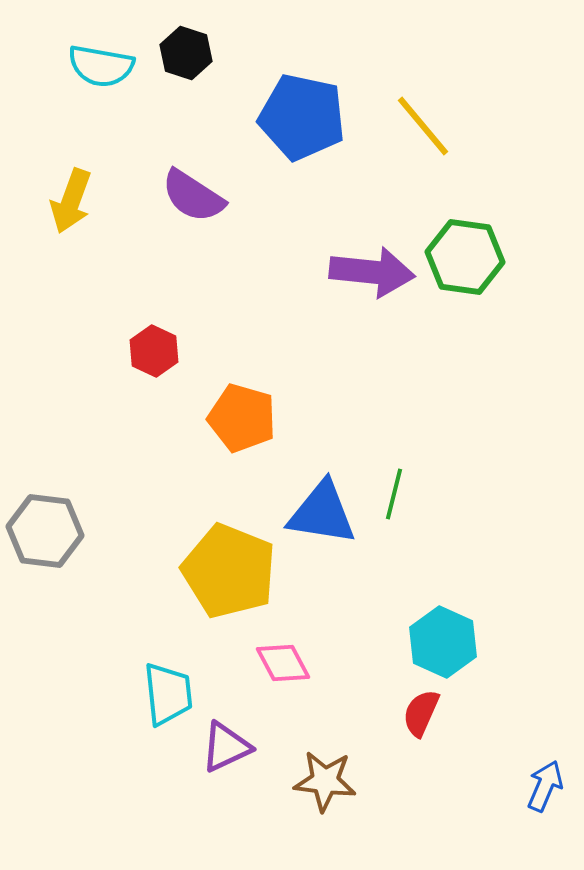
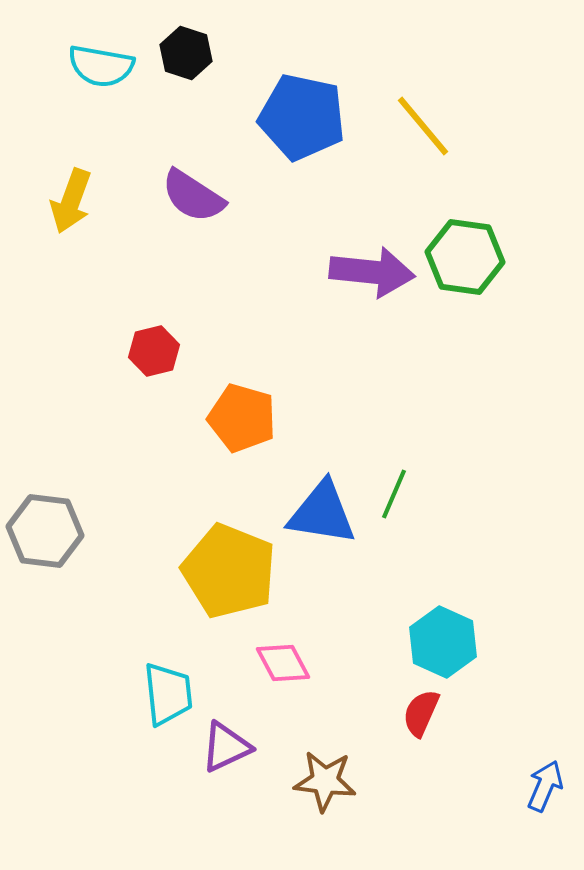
red hexagon: rotated 21 degrees clockwise
green line: rotated 9 degrees clockwise
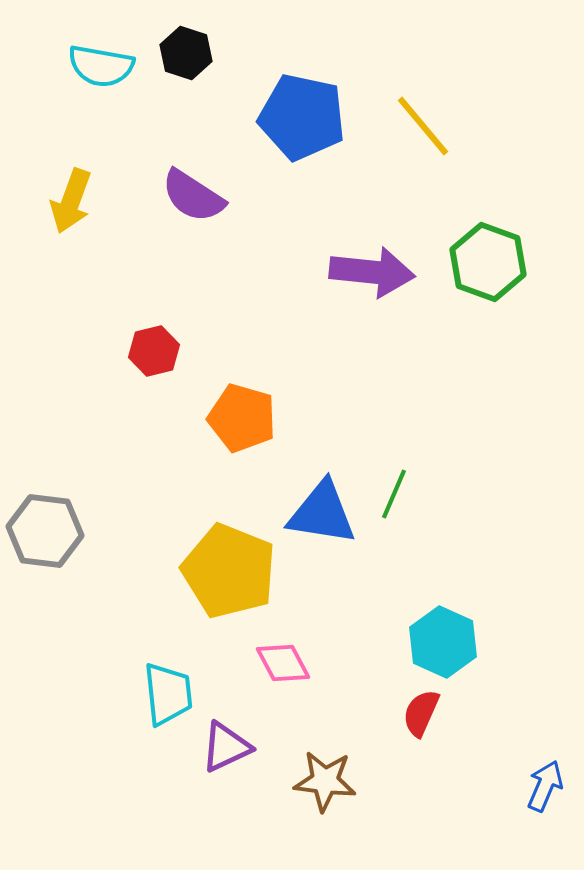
green hexagon: moved 23 px right, 5 px down; rotated 12 degrees clockwise
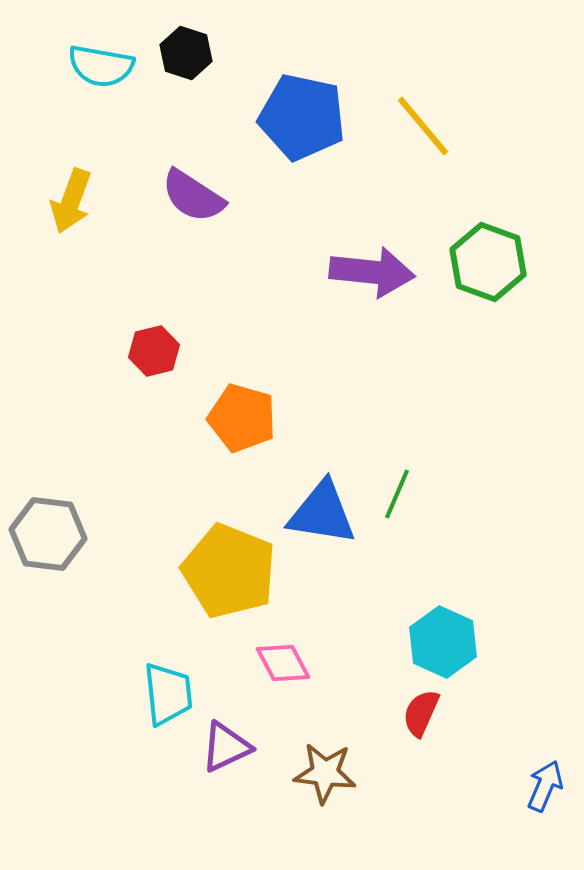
green line: moved 3 px right
gray hexagon: moved 3 px right, 3 px down
brown star: moved 8 px up
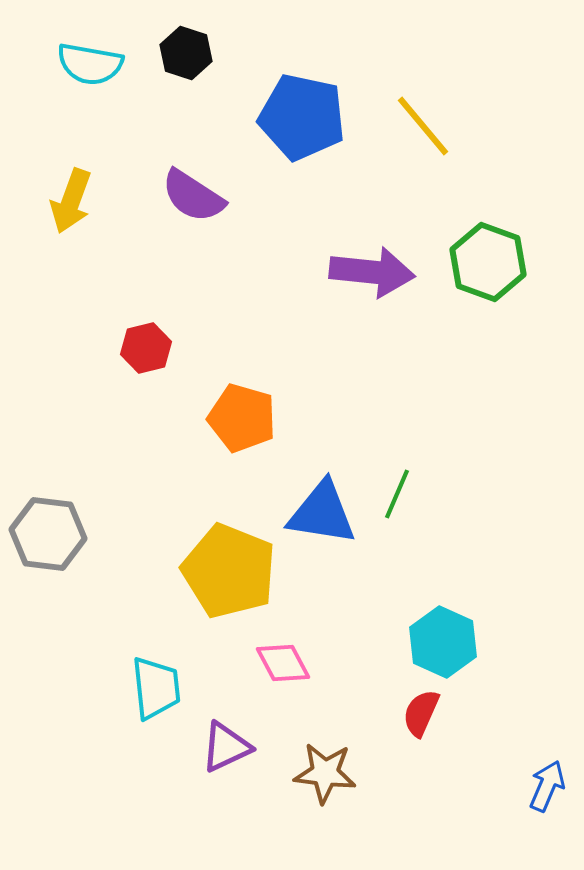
cyan semicircle: moved 11 px left, 2 px up
red hexagon: moved 8 px left, 3 px up
cyan trapezoid: moved 12 px left, 6 px up
blue arrow: moved 2 px right
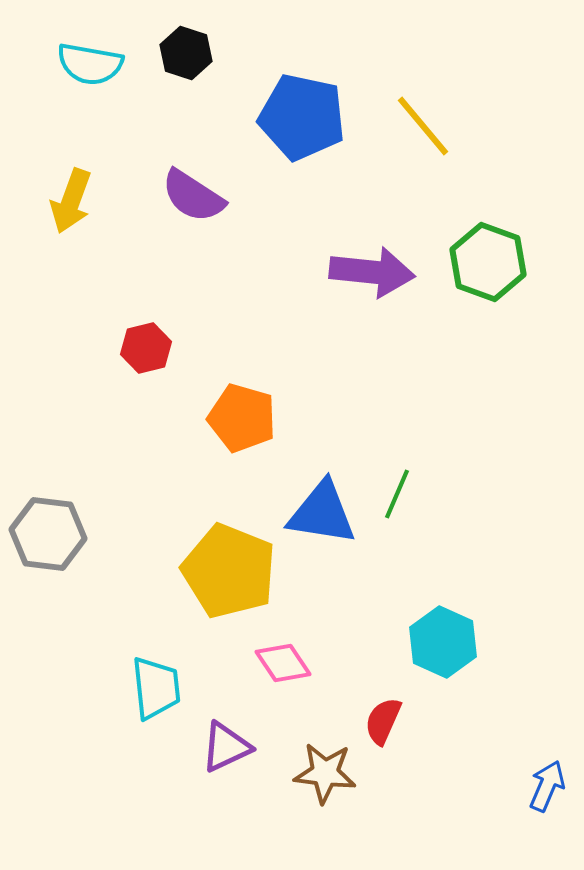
pink diamond: rotated 6 degrees counterclockwise
red semicircle: moved 38 px left, 8 px down
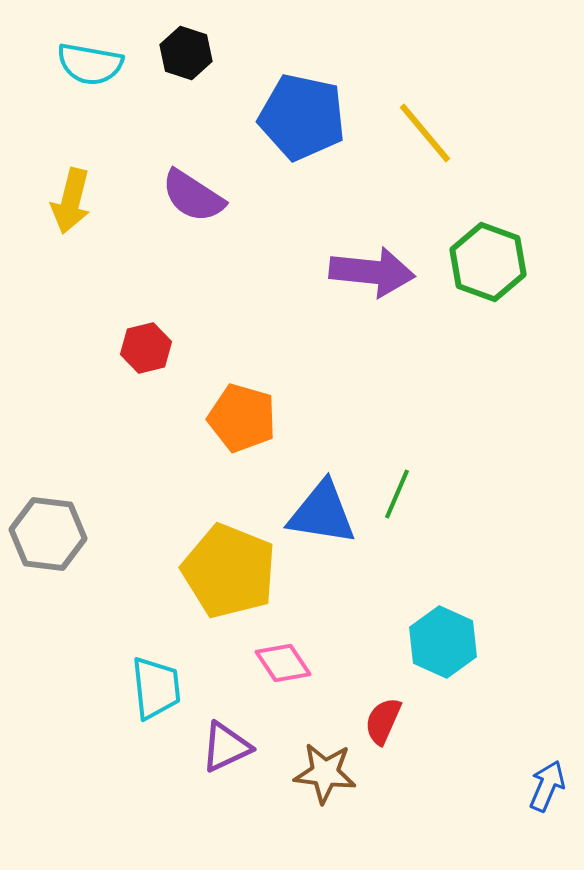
yellow line: moved 2 px right, 7 px down
yellow arrow: rotated 6 degrees counterclockwise
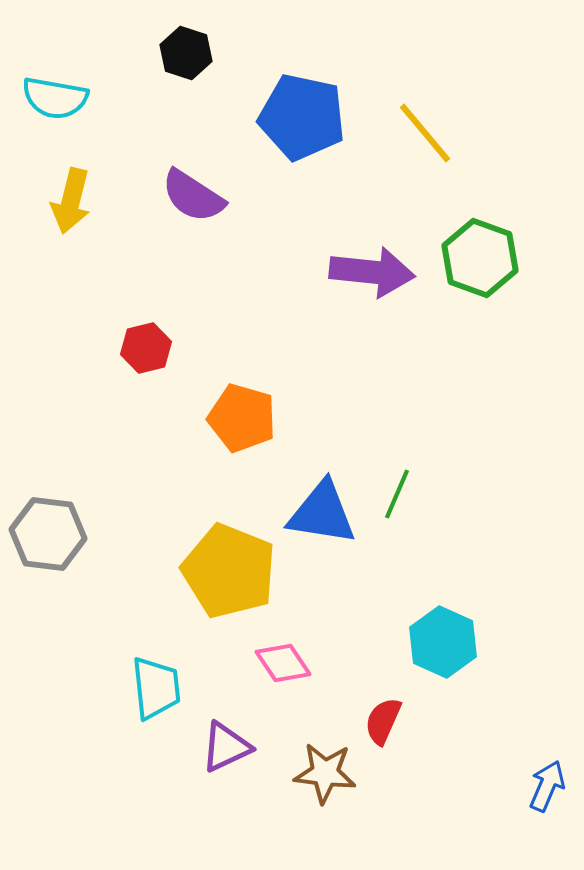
cyan semicircle: moved 35 px left, 34 px down
green hexagon: moved 8 px left, 4 px up
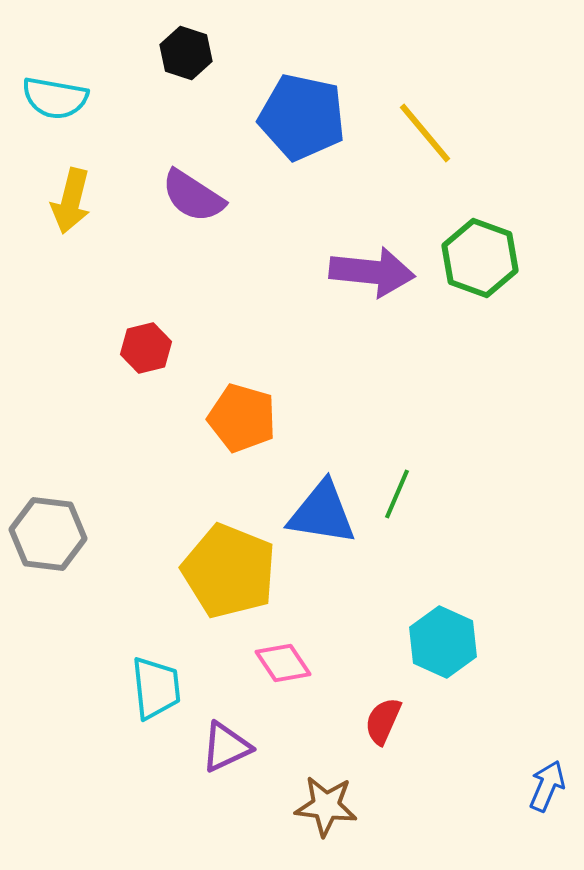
brown star: moved 1 px right, 33 px down
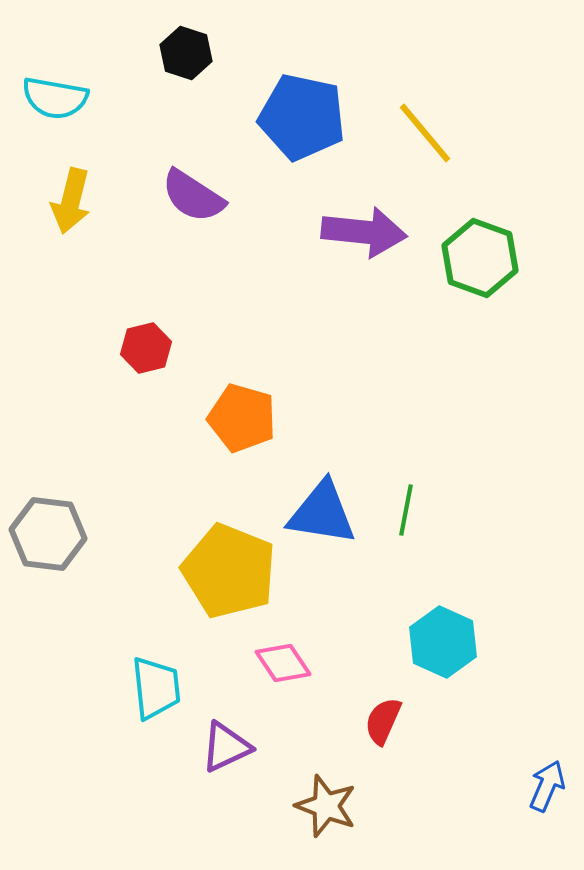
purple arrow: moved 8 px left, 40 px up
green line: moved 9 px right, 16 px down; rotated 12 degrees counterclockwise
brown star: rotated 14 degrees clockwise
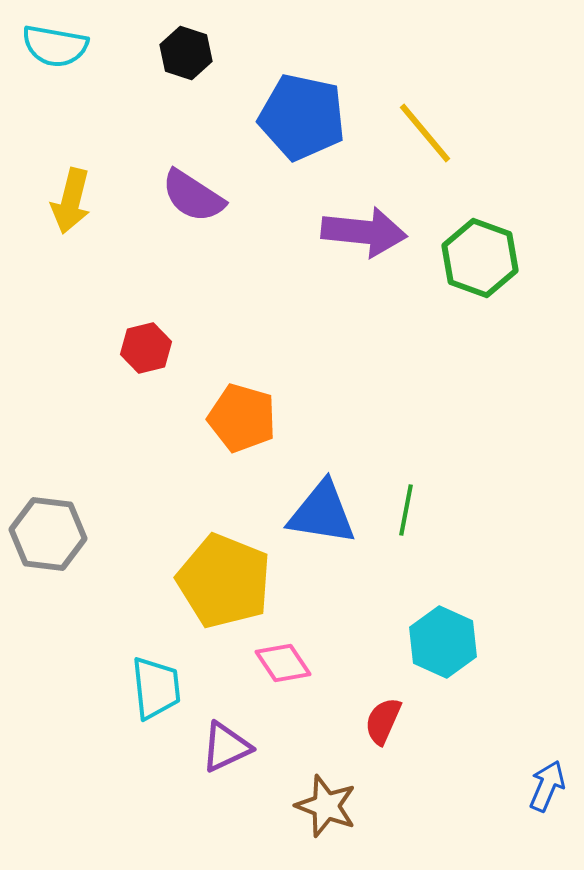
cyan semicircle: moved 52 px up
yellow pentagon: moved 5 px left, 10 px down
